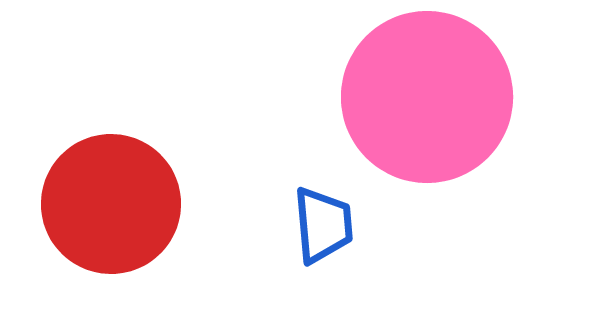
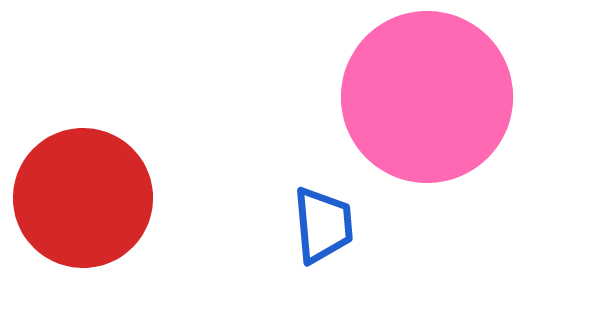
red circle: moved 28 px left, 6 px up
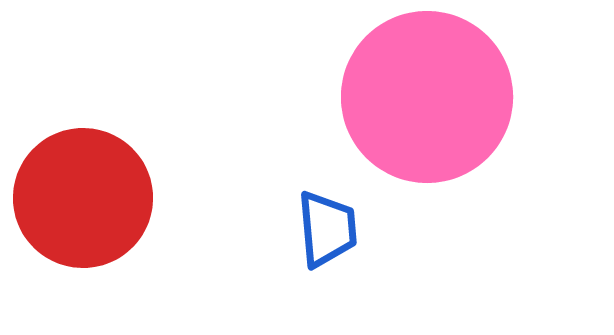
blue trapezoid: moved 4 px right, 4 px down
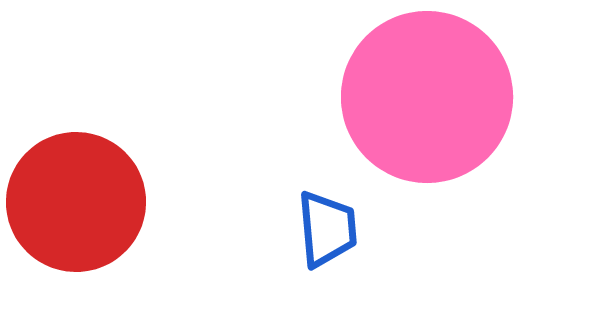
red circle: moved 7 px left, 4 px down
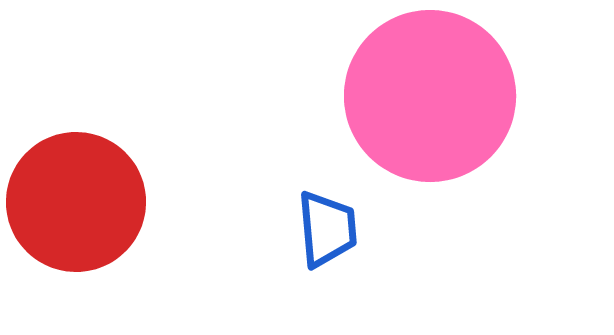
pink circle: moved 3 px right, 1 px up
